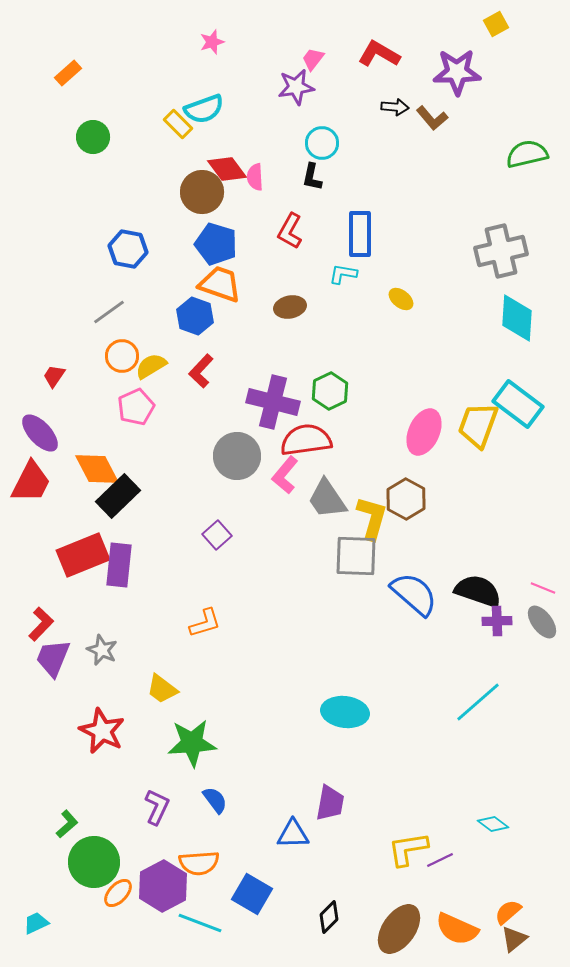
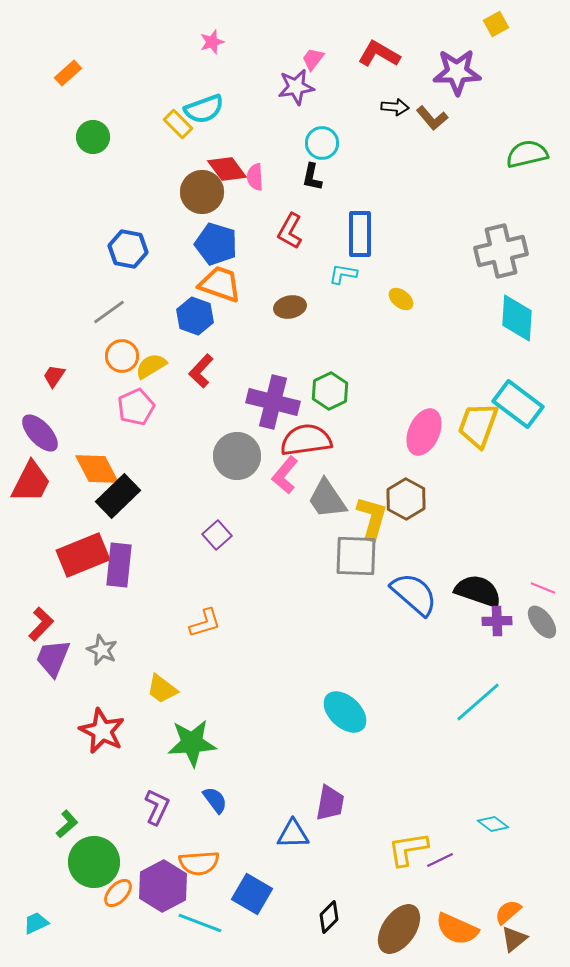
cyan ellipse at (345, 712): rotated 36 degrees clockwise
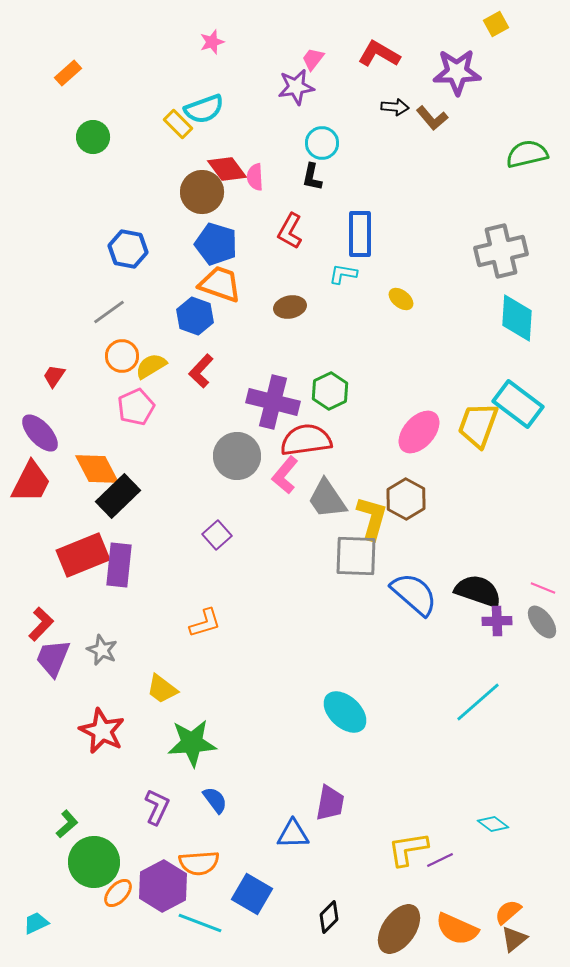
pink ellipse at (424, 432): moved 5 px left; rotated 18 degrees clockwise
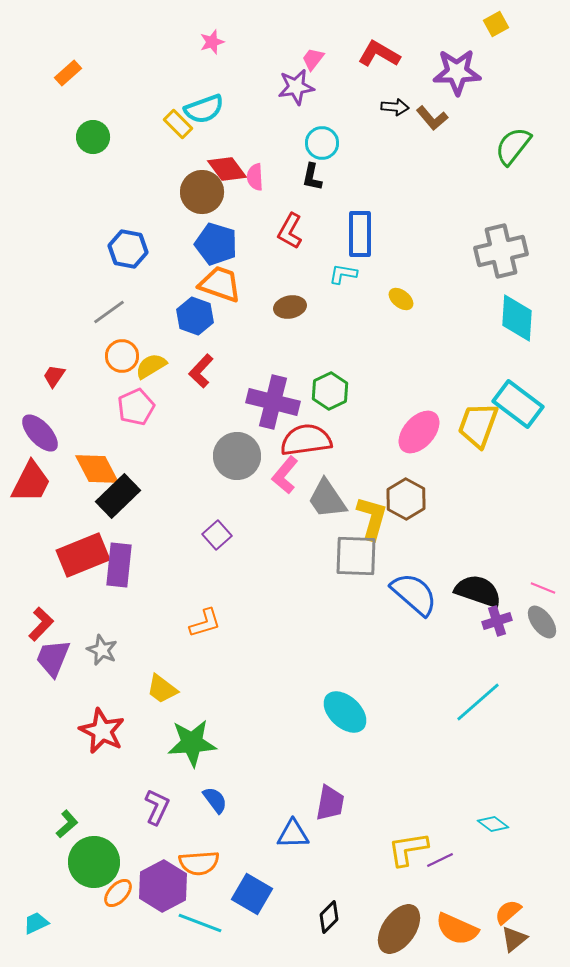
green semicircle at (527, 154): moved 14 px left, 8 px up; rotated 39 degrees counterclockwise
purple cross at (497, 621): rotated 16 degrees counterclockwise
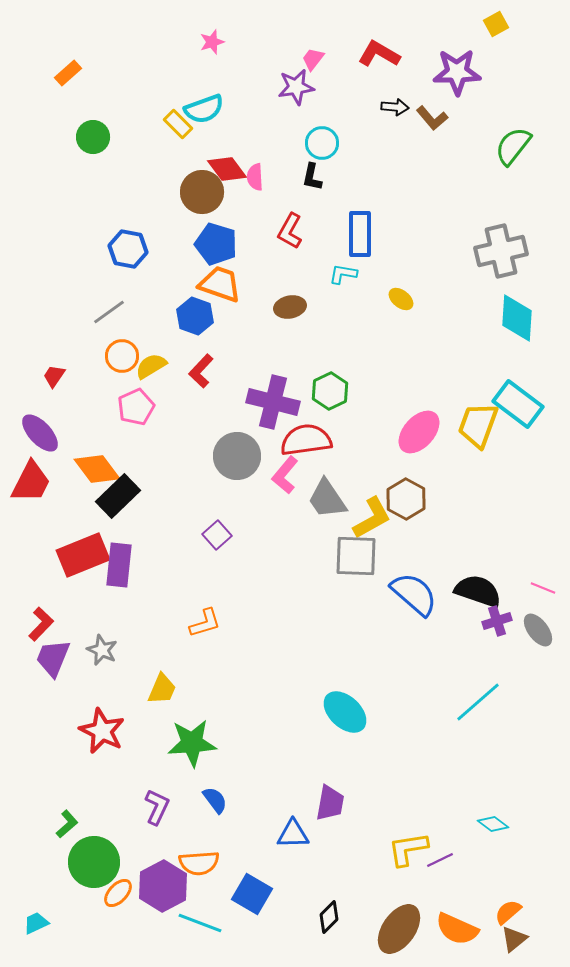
orange diamond at (97, 469): rotated 9 degrees counterclockwise
yellow L-shape at (372, 518): rotated 45 degrees clockwise
gray ellipse at (542, 622): moved 4 px left, 8 px down
yellow trapezoid at (162, 689): rotated 104 degrees counterclockwise
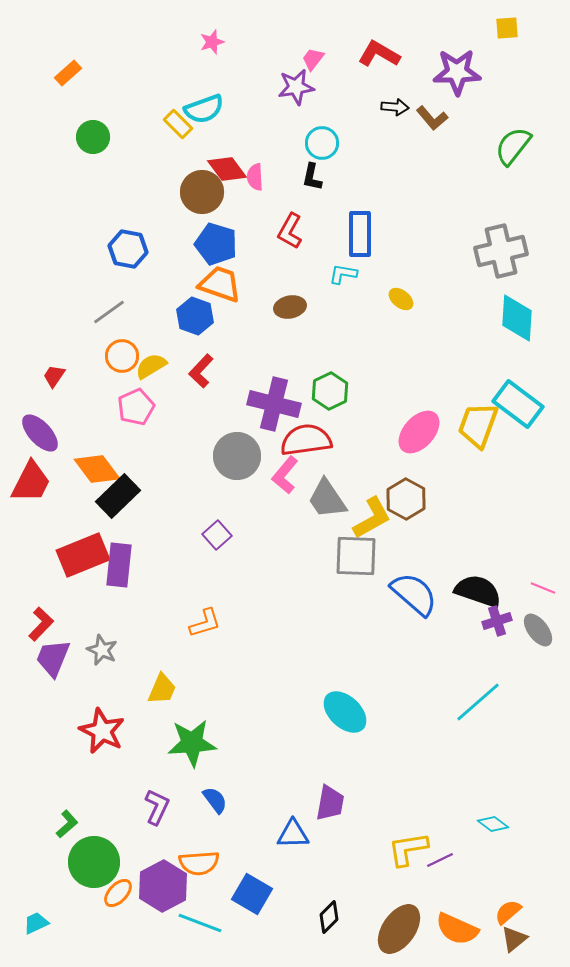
yellow square at (496, 24): moved 11 px right, 4 px down; rotated 25 degrees clockwise
purple cross at (273, 402): moved 1 px right, 2 px down
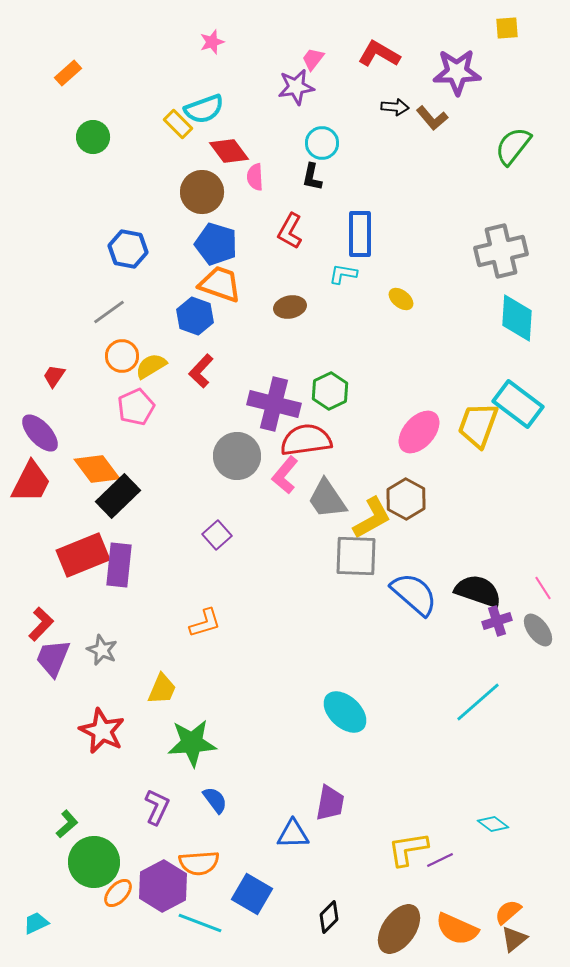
red diamond at (227, 169): moved 2 px right, 18 px up
pink line at (543, 588): rotated 35 degrees clockwise
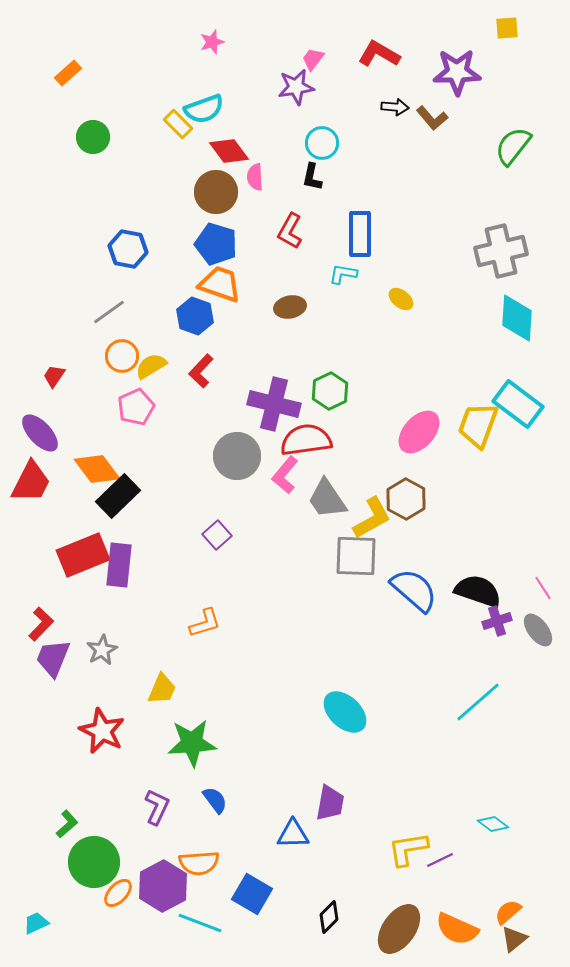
brown circle at (202, 192): moved 14 px right
blue semicircle at (414, 594): moved 4 px up
gray star at (102, 650): rotated 20 degrees clockwise
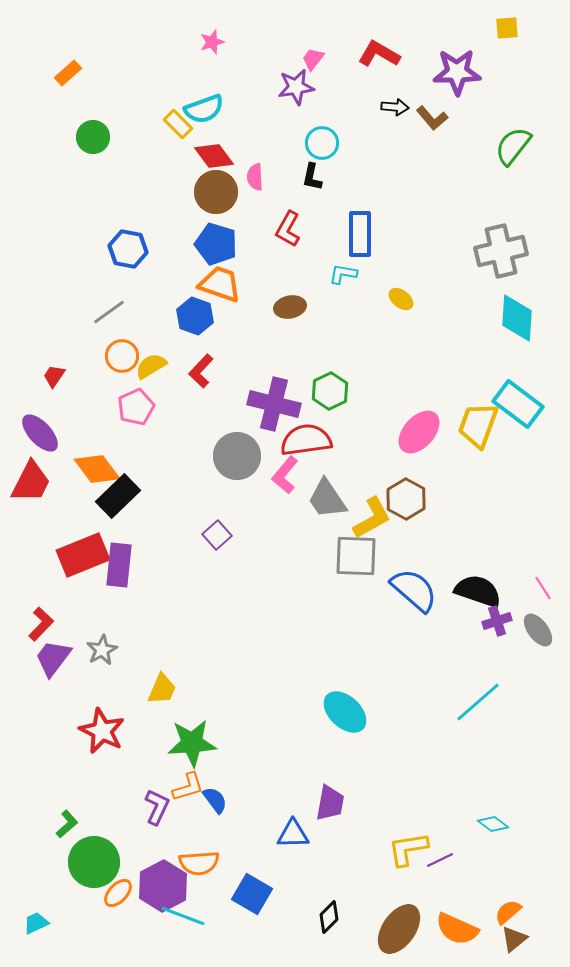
red diamond at (229, 151): moved 15 px left, 5 px down
red L-shape at (290, 231): moved 2 px left, 2 px up
orange L-shape at (205, 623): moved 17 px left, 164 px down
purple trapezoid at (53, 658): rotated 15 degrees clockwise
cyan line at (200, 923): moved 17 px left, 7 px up
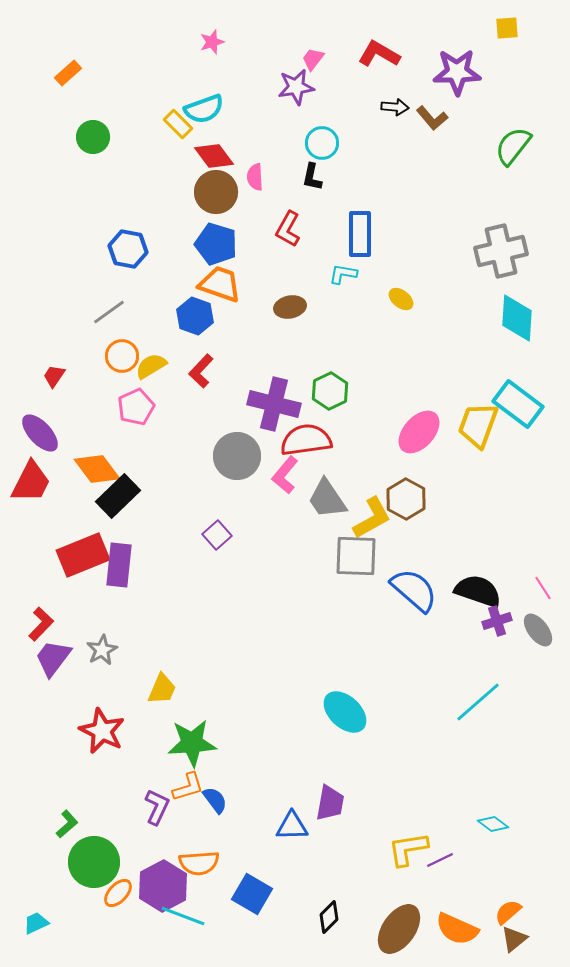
blue triangle at (293, 834): moved 1 px left, 8 px up
